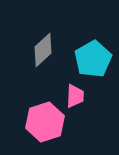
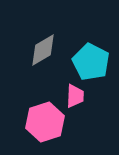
gray diamond: rotated 12 degrees clockwise
cyan pentagon: moved 2 px left, 3 px down; rotated 15 degrees counterclockwise
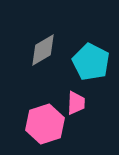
pink trapezoid: moved 1 px right, 7 px down
pink hexagon: moved 2 px down
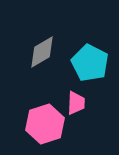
gray diamond: moved 1 px left, 2 px down
cyan pentagon: moved 1 px left, 1 px down
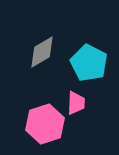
cyan pentagon: moved 1 px left
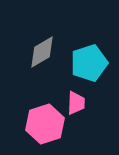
cyan pentagon: rotated 27 degrees clockwise
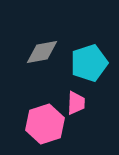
gray diamond: rotated 20 degrees clockwise
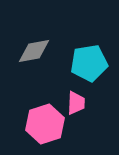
gray diamond: moved 8 px left, 1 px up
cyan pentagon: rotated 9 degrees clockwise
